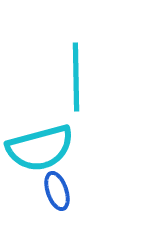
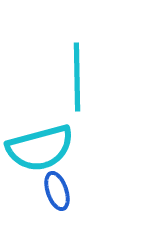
cyan line: moved 1 px right
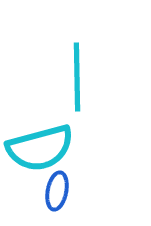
blue ellipse: rotated 30 degrees clockwise
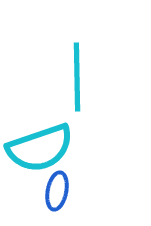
cyan semicircle: rotated 4 degrees counterclockwise
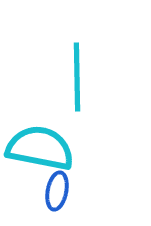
cyan semicircle: rotated 150 degrees counterclockwise
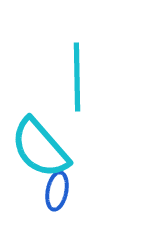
cyan semicircle: rotated 142 degrees counterclockwise
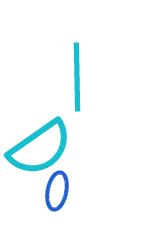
cyan semicircle: rotated 84 degrees counterclockwise
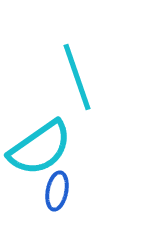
cyan line: rotated 18 degrees counterclockwise
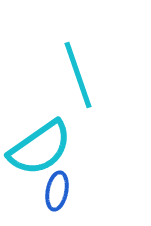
cyan line: moved 1 px right, 2 px up
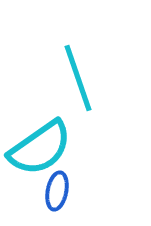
cyan line: moved 3 px down
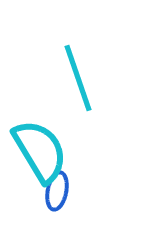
cyan semicircle: moved 3 px down; rotated 86 degrees counterclockwise
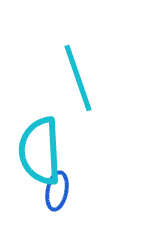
cyan semicircle: rotated 152 degrees counterclockwise
